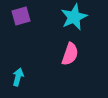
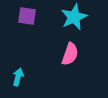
purple square: moved 6 px right; rotated 24 degrees clockwise
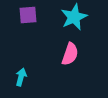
purple square: moved 1 px right, 1 px up; rotated 12 degrees counterclockwise
cyan arrow: moved 3 px right
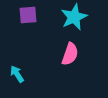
cyan arrow: moved 4 px left, 3 px up; rotated 48 degrees counterclockwise
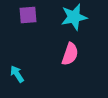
cyan star: rotated 12 degrees clockwise
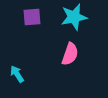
purple square: moved 4 px right, 2 px down
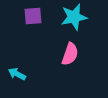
purple square: moved 1 px right, 1 px up
cyan arrow: rotated 30 degrees counterclockwise
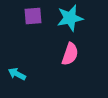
cyan star: moved 4 px left, 1 px down
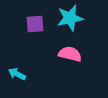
purple square: moved 2 px right, 8 px down
pink semicircle: rotated 95 degrees counterclockwise
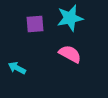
pink semicircle: rotated 15 degrees clockwise
cyan arrow: moved 6 px up
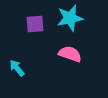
pink semicircle: rotated 10 degrees counterclockwise
cyan arrow: rotated 24 degrees clockwise
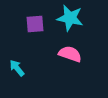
cyan star: rotated 24 degrees clockwise
